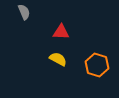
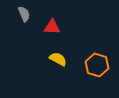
gray semicircle: moved 2 px down
red triangle: moved 9 px left, 5 px up
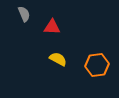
orange hexagon: rotated 25 degrees counterclockwise
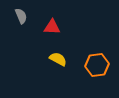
gray semicircle: moved 3 px left, 2 px down
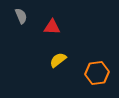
yellow semicircle: moved 1 px down; rotated 66 degrees counterclockwise
orange hexagon: moved 8 px down
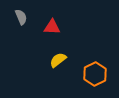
gray semicircle: moved 1 px down
orange hexagon: moved 2 px left, 1 px down; rotated 20 degrees counterclockwise
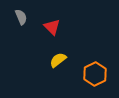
red triangle: rotated 42 degrees clockwise
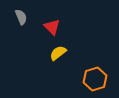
yellow semicircle: moved 7 px up
orange hexagon: moved 5 px down; rotated 10 degrees clockwise
